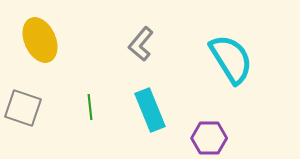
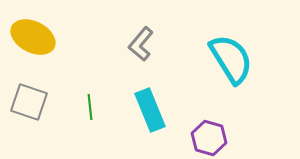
yellow ellipse: moved 7 px left, 3 px up; rotated 39 degrees counterclockwise
gray square: moved 6 px right, 6 px up
purple hexagon: rotated 16 degrees clockwise
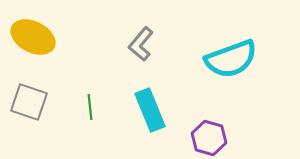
cyan semicircle: rotated 102 degrees clockwise
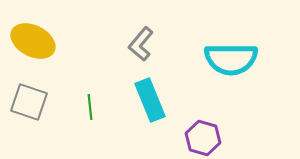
yellow ellipse: moved 4 px down
cyan semicircle: rotated 20 degrees clockwise
cyan rectangle: moved 10 px up
purple hexagon: moved 6 px left
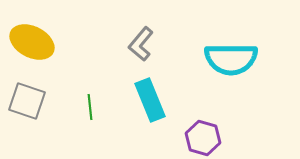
yellow ellipse: moved 1 px left, 1 px down
gray square: moved 2 px left, 1 px up
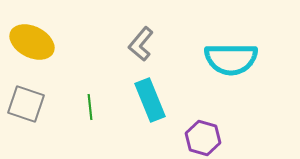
gray square: moved 1 px left, 3 px down
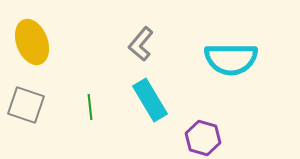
yellow ellipse: rotated 42 degrees clockwise
cyan rectangle: rotated 9 degrees counterclockwise
gray square: moved 1 px down
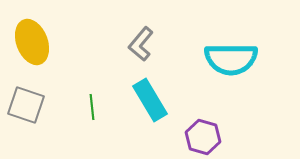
green line: moved 2 px right
purple hexagon: moved 1 px up
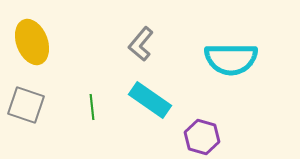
cyan rectangle: rotated 24 degrees counterclockwise
purple hexagon: moved 1 px left
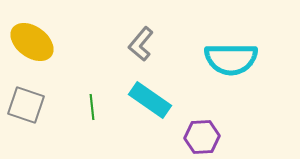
yellow ellipse: rotated 33 degrees counterclockwise
purple hexagon: rotated 20 degrees counterclockwise
